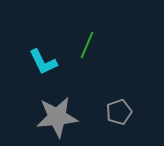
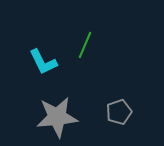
green line: moved 2 px left
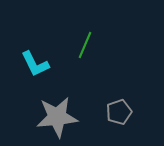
cyan L-shape: moved 8 px left, 2 px down
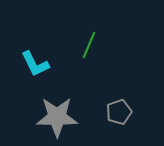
green line: moved 4 px right
gray star: rotated 6 degrees clockwise
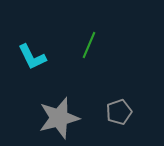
cyan L-shape: moved 3 px left, 7 px up
gray star: moved 2 px right, 1 px down; rotated 15 degrees counterclockwise
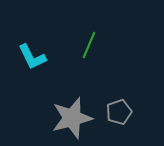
gray star: moved 13 px right
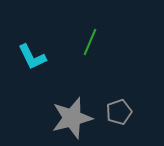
green line: moved 1 px right, 3 px up
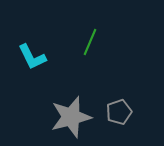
gray star: moved 1 px left, 1 px up
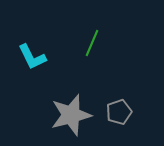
green line: moved 2 px right, 1 px down
gray star: moved 2 px up
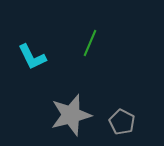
green line: moved 2 px left
gray pentagon: moved 3 px right, 10 px down; rotated 25 degrees counterclockwise
